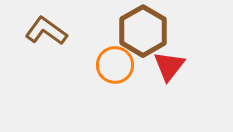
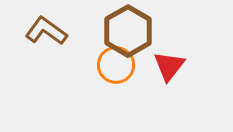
brown hexagon: moved 15 px left
orange circle: moved 1 px right
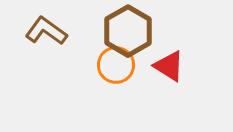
red triangle: rotated 36 degrees counterclockwise
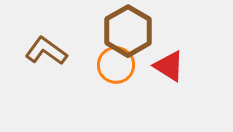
brown L-shape: moved 20 px down
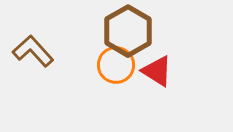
brown L-shape: moved 13 px left; rotated 12 degrees clockwise
red triangle: moved 12 px left, 5 px down
